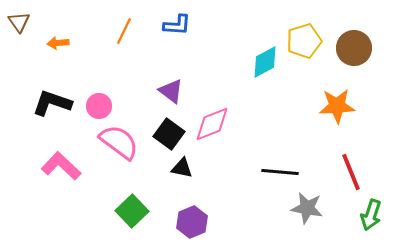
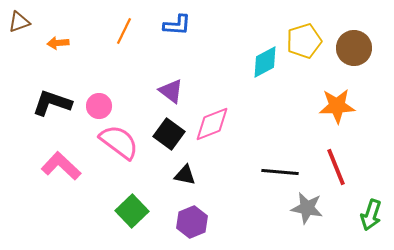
brown triangle: rotated 45 degrees clockwise
black triangle: moved 3 px right, 7 px down
red line: moved 15 px left, 5 px up
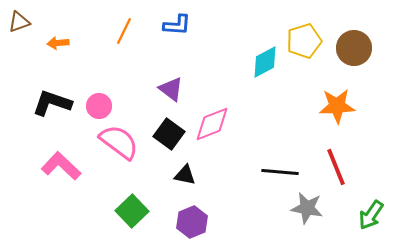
purple triangle: moved 2 px up
green arrow: rotated 16 degrees clockwise
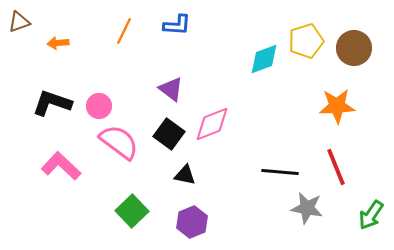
yellow pentagon: moved 2 px right
cyan diamond: moved 1 px left, 3 px up; rotated 8 degrees clockwise
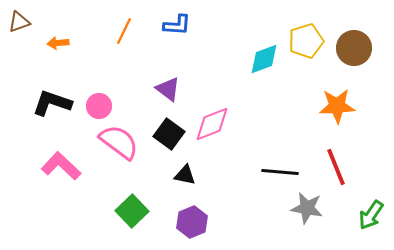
purple triangle: moved 3 px left
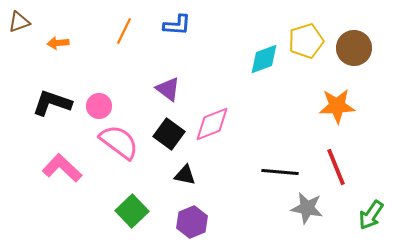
pink L-shape: moved 1 px right, 2 px down
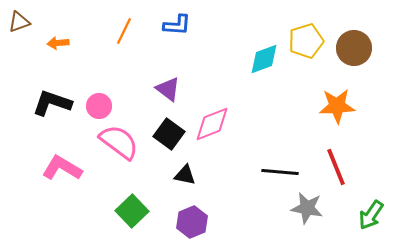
pink L-shape: rotated 12 degrees counterclockwise
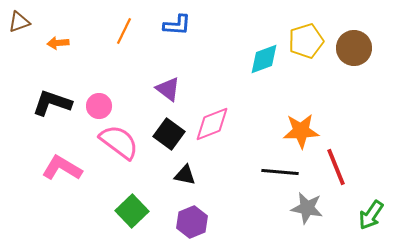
orange star: moved 36 px left, 25 px down
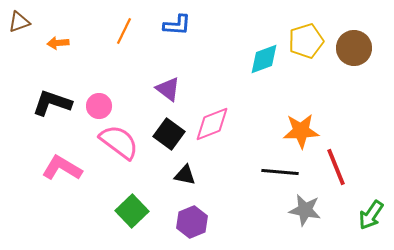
gray star: moved 2 px left, 2 px down
